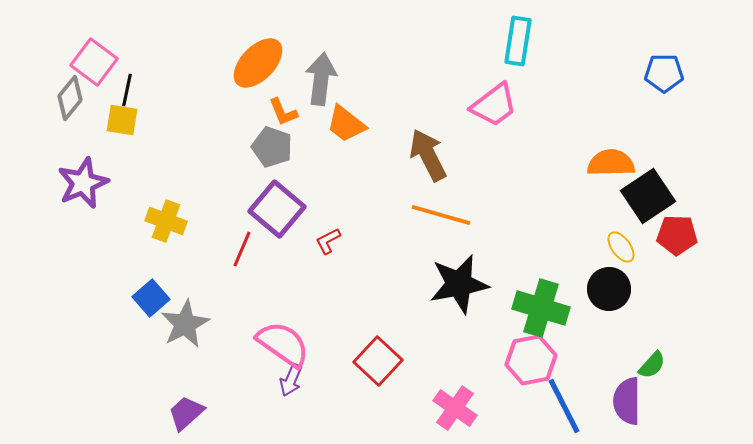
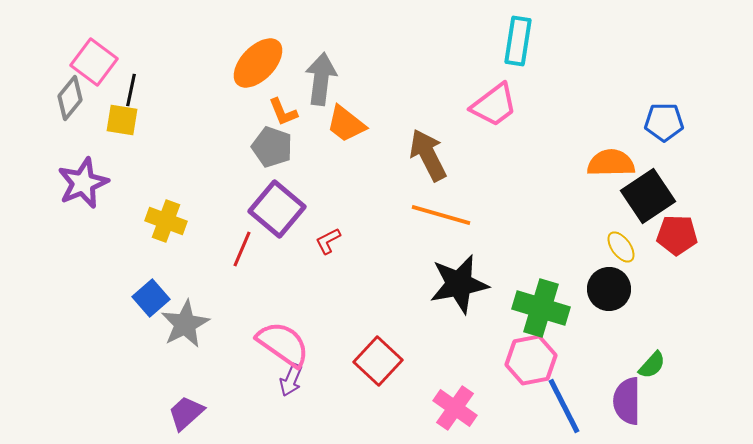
blue pentagon: moved 49 px down
black line: moved 4 px right
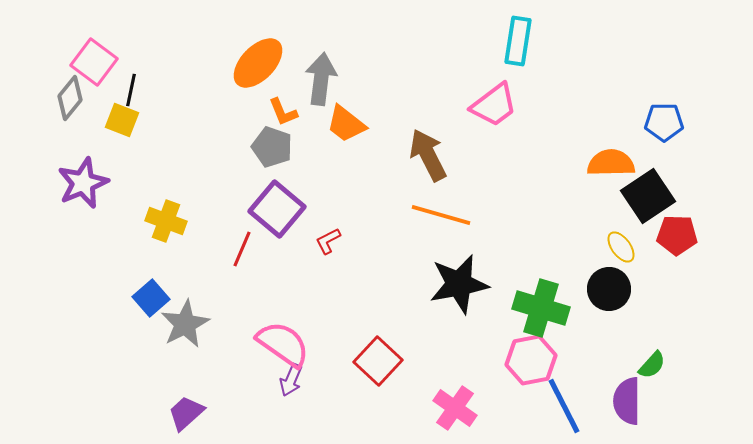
yellow square: rotated 12 degrees clockwise
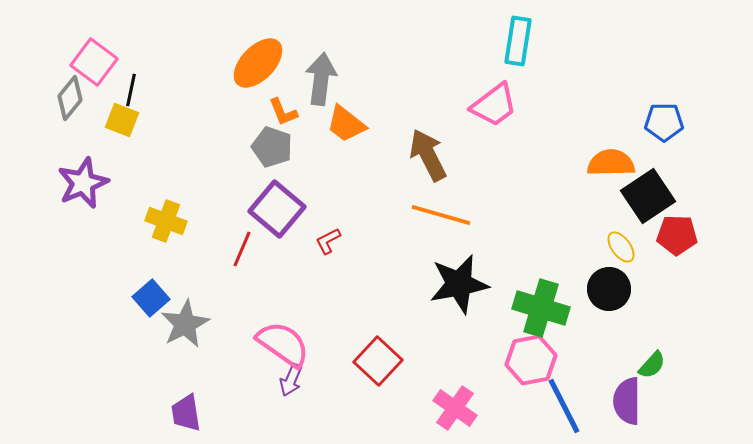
purple trapezoid: rotated 57 degrees counterclockwise
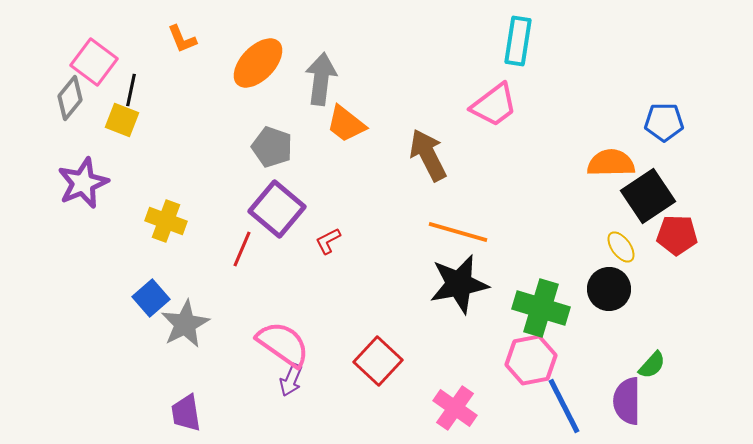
orange L-shape: moved 101 px left, 73 px up
orange line: moved 17 px right, 17 px down
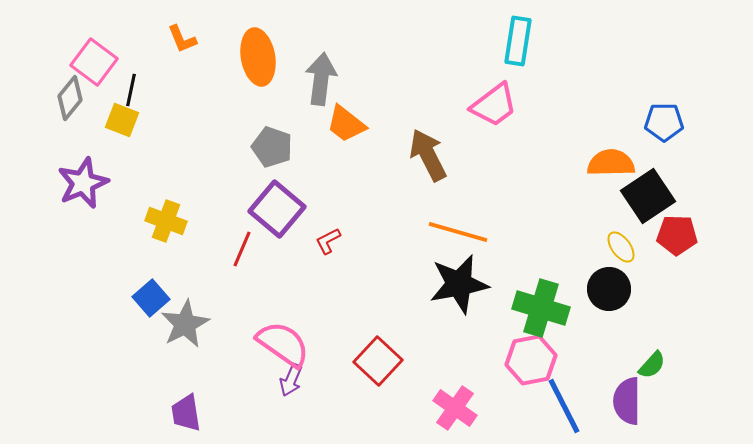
orange ellipse: moved 6 px up; rotated 54 degrees counterclockwise
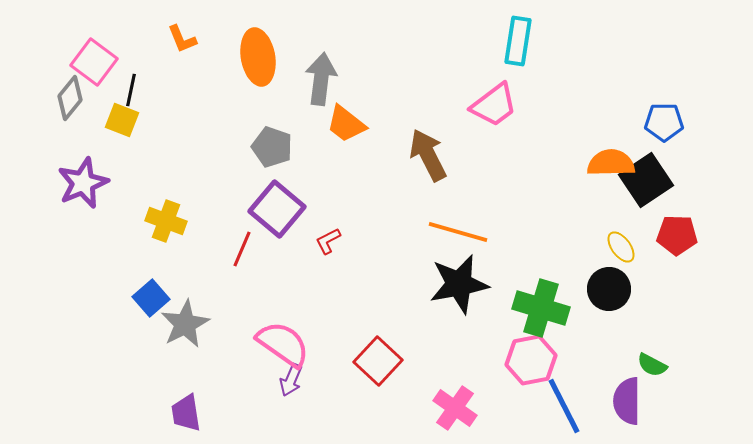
black square: moved 2 px left, 16 px up
green semicircle: rotated 76 degrees clockwise
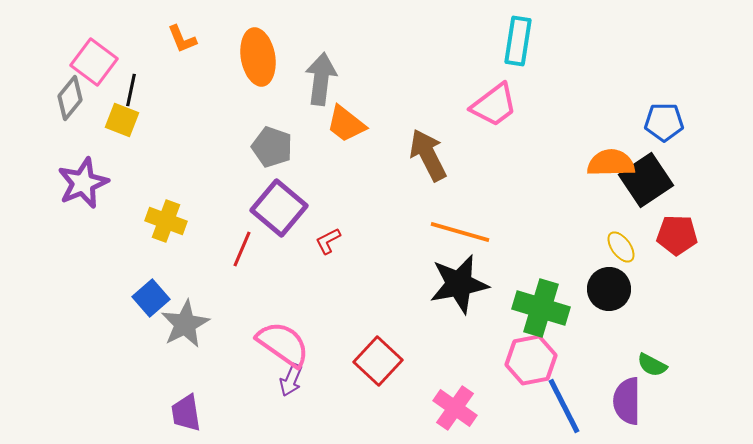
purple square: moved 2 px right, 1 px up
orange line: moved 2 px right
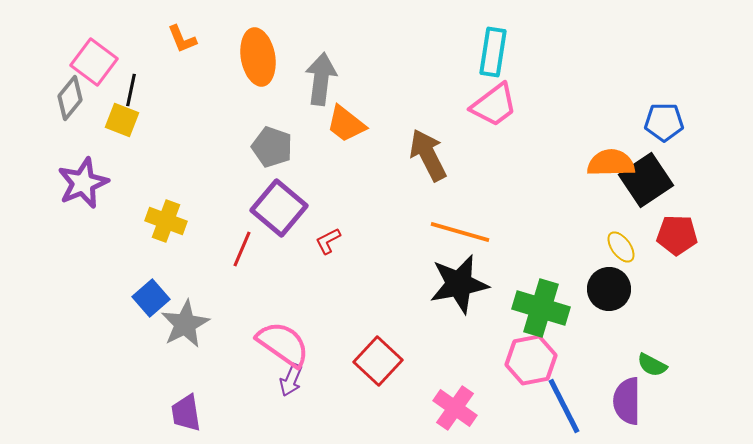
cyan rectangle: moved 25 px left, 11 px down
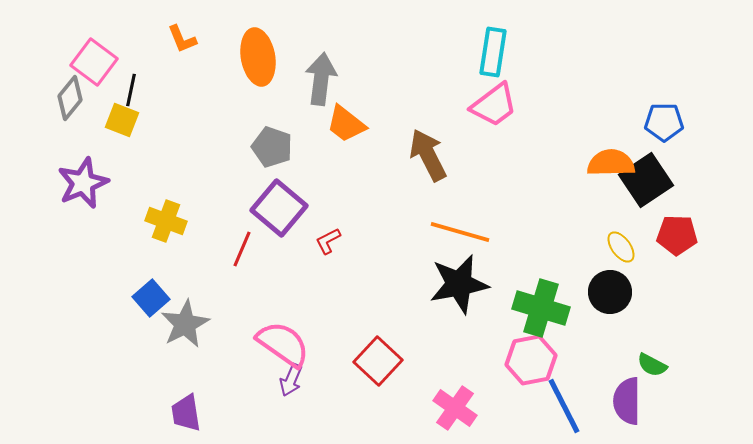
black circle: moved 1 px right, 3 px down
